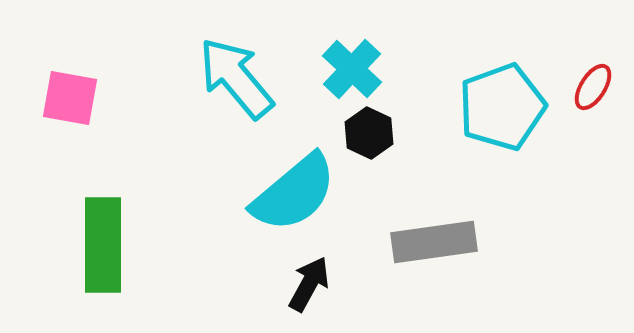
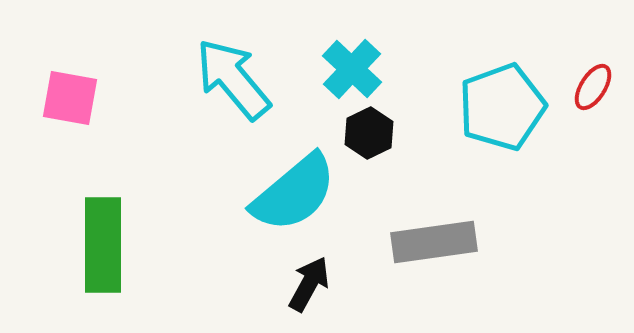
cyan arrow: moved 3 px left, 1 px down
black hexagon: rotated 9 degrees clockwise
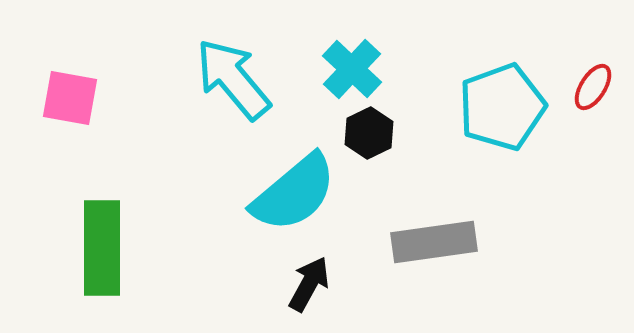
green rectangle: moved 1 px left, 3 px down
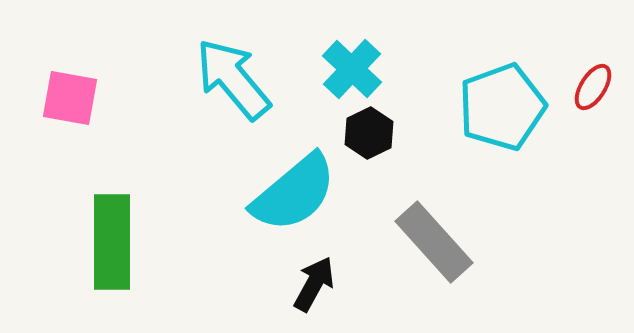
gray rectangle: rotated 56 degrees clockwise
green rectangle: moved 10 px right, 6 px up
black arrow: moved 5 px right
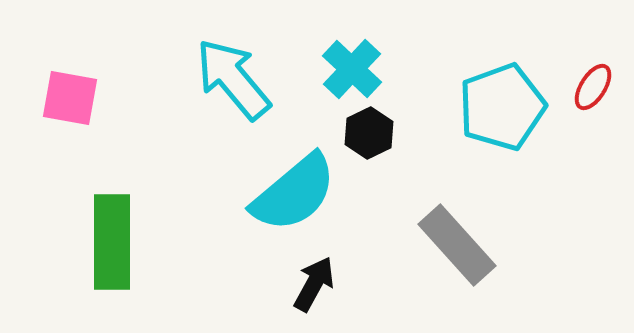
gray rectangle: moved 23 px right, 3 px down
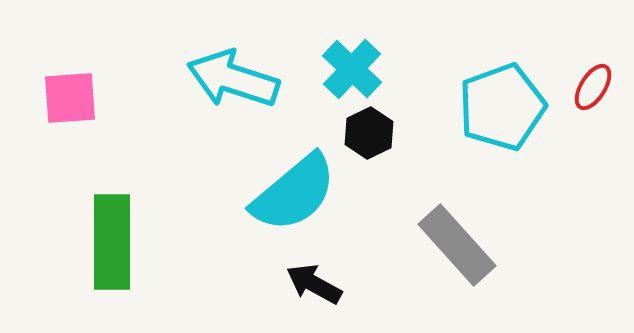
cyan arrow: rotated 32 degrees counterclockwise
pink square: rotated 14 degrees counterclockwise
black arrow: rotated 90 degrees counterclockwise
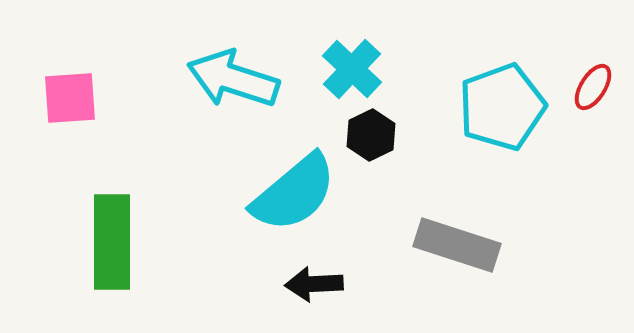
black hexagon: moved 2 px right, 2 px down
gray rectangle: rotated 30 degrees counterclockwise
black arrow: rotated 32 degrees counterclockwise
